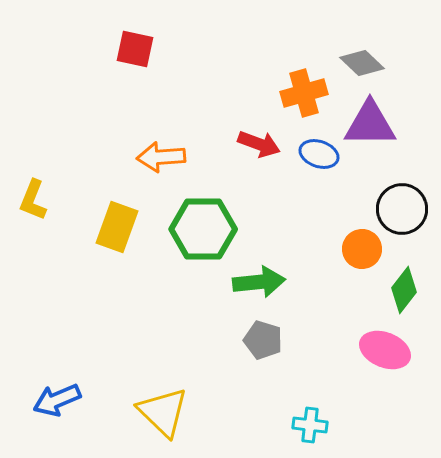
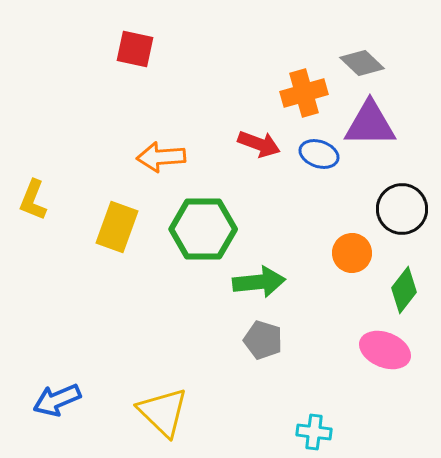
orange circle: moved 10 px left, 4 px down
cyan cross: moved 4 px right, 7 px down
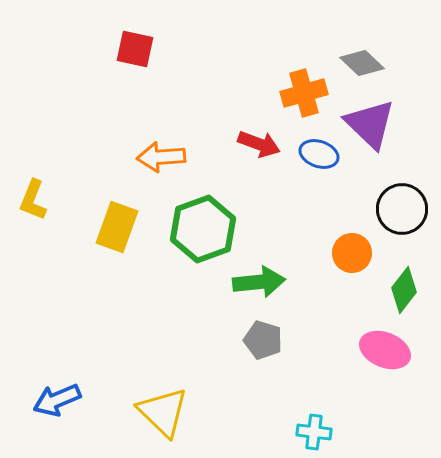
purple triangle: rotated 44 degrees clockwise
green hexagon: rotated 20 degrees counterclockwise
